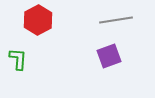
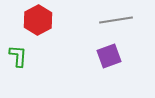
green L-shape: moved 3 px up
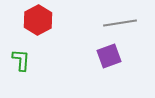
gray line: moved 4 px right, 3 px down
green L-shape: moved 3 px right, 4 px down
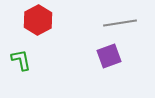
green L-shape: rotated 15 degrees counterclockwise
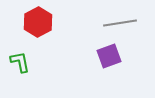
red hexagon: moved 2 px down
green L-shape: moved 1 px left, 2 px down
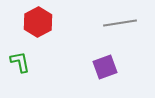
purple square: moved 4 px left, 11 px down
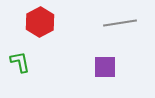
red hexagon: moved 2 px right
purple square: rotated 20 degrees clockwise
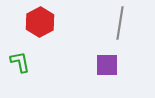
gray line: rotated 72 degrees counterclockwise
purple square: moved 2 px right, 2 px up
